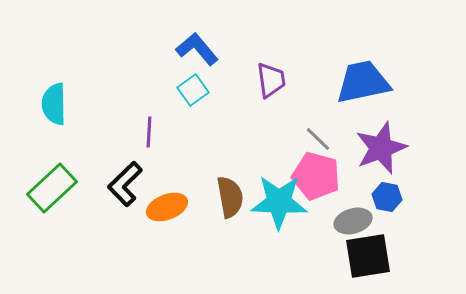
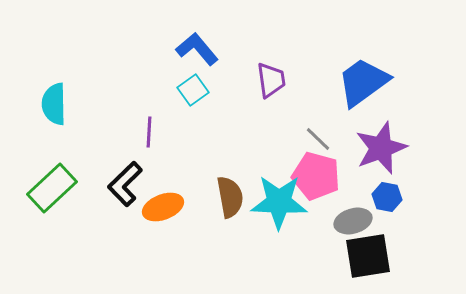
blue trapezoid: rotated 24 degrees counterclockwise
orange ellipse: moved 4 px left
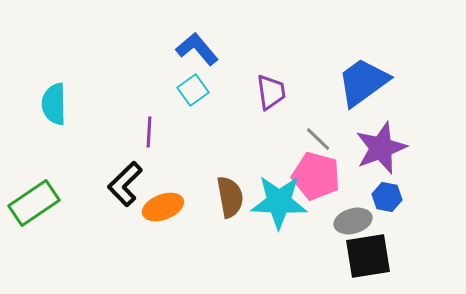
purple trapezoid: moved 12 px down
green rectangle: moved 18 px left, 15 px down; rotated 9 degrees clockwise
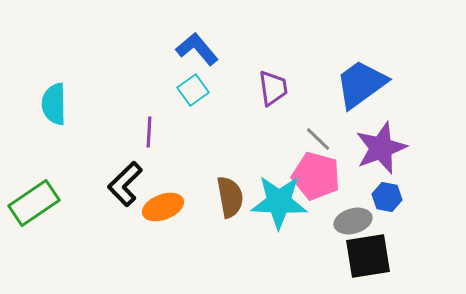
blue trapezoid: moved 2 px left, 2 px down
purple trapezoid: moved 2 px right, 4 px up
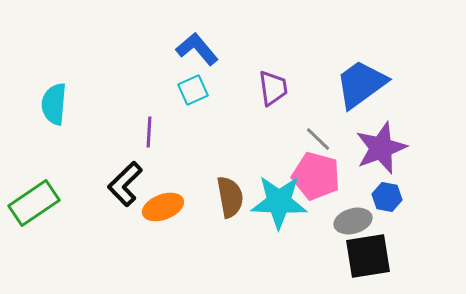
cyan square: rotated 12 degrees clockwise
cyan semicircle: rotated 6 degrees clockwise
